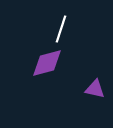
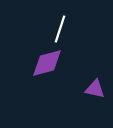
white line: moved 1 px left
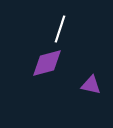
purple triangle: moved 4 px left, 4 px up
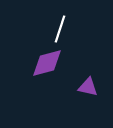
purple triangle: moved 3 px left, 2 px down
